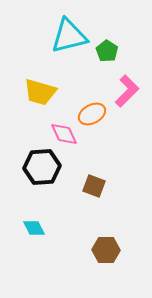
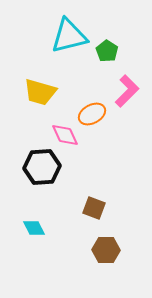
pink diamond: moved 1 px right, 1 px down
brown square: moved 22 px down
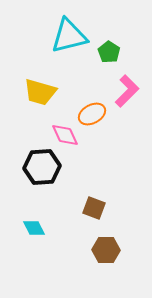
green pentagon: moved 2 px right, 1 px down
